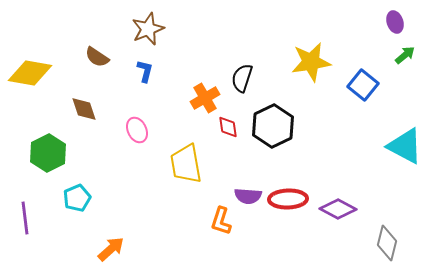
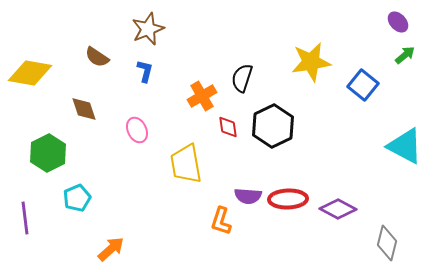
purple ellipse: moved 3 px right; rotated 25 degrees counterclockwise
orange cross: moved 3 px left, 2 px up
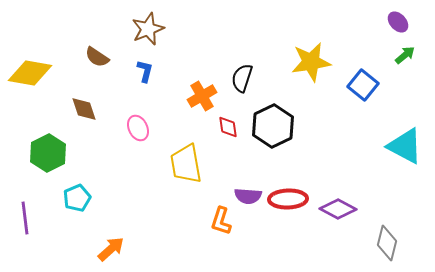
pink ellipse: moved 1 px right, 2 px up
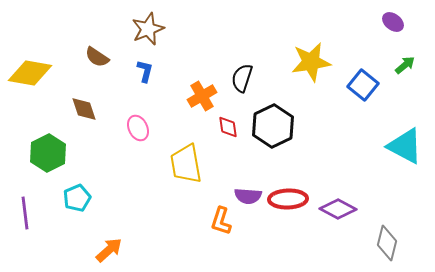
purple ellipse: moved 5 px left; rotated 10 degrees counterclockwise
green arrow: moved 10 px down
purple line: moved 5 px up
orange arrow: moved 2 px left, 1 px down
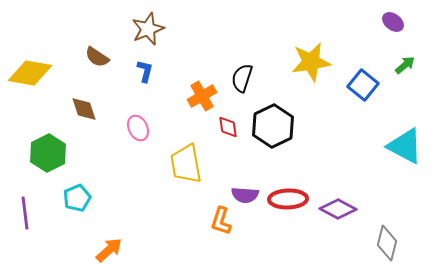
purple semicircle: moved 3 px left, 1 px up
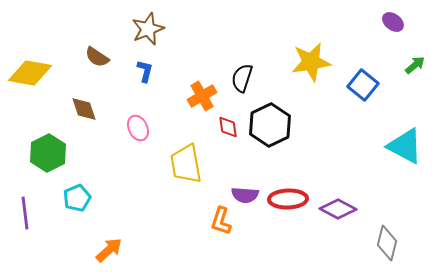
green arrow: moved 10 px right
black hexagon: moved 3 px left, 1 px up
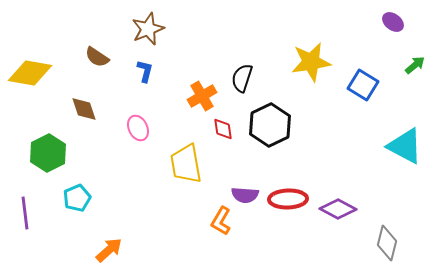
blue square: rotated 8 degrees counterclockwise
red diamond: moved 5 px left, 2 px down
orange L-shape: rotated 12 degrees clockwise
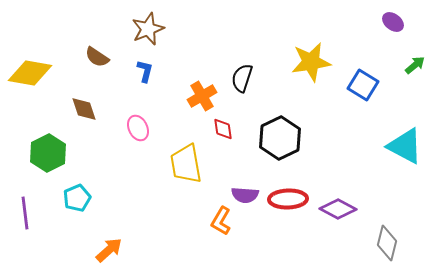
black hexagon: moved 10 px right, 13 px down
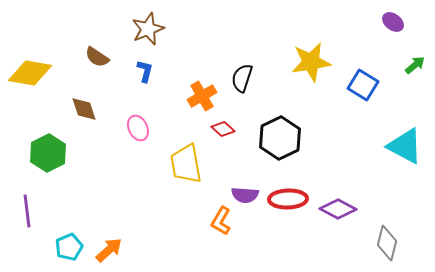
red diamond: rotated 40 degrees counterclockwise
cyan pentagon: moved 8 px left, 49 px down
purple line: moved 2 px right, 2 px up
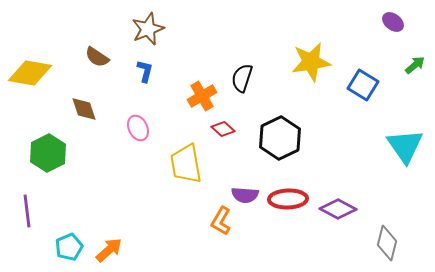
cyan triangle: rotated 27 degrees clockwise
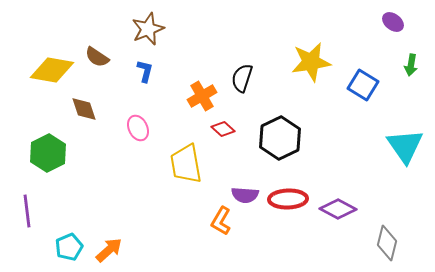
green arrow: moved 4 px left; rotated 140 degrees clockwise
yellow diamond: moved 22 px right, 3 px up
